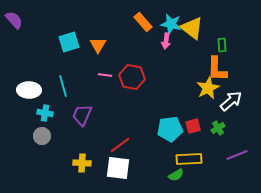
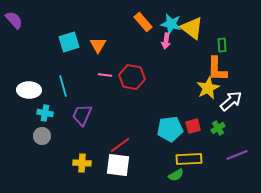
white square: moved 3 px up
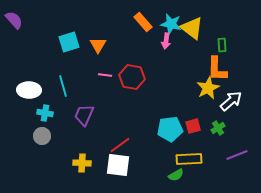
purple trapezoid: moved 2 px right
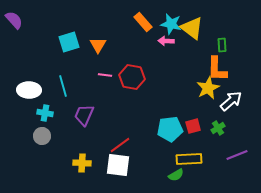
pink arrow: rotated 84 degrees clockwise
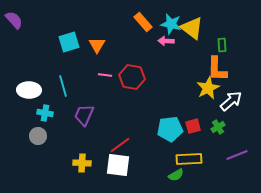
orange triangle: moved 1 px left
green cross: moved 1 px up
gray circle: moved 4 px left
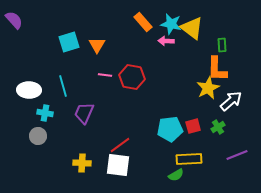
purple trapezoid: moved 2 px up
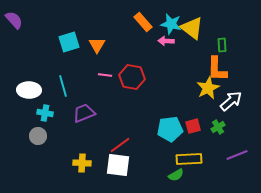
purple trapezoid: rotated 45 degrees clockwise
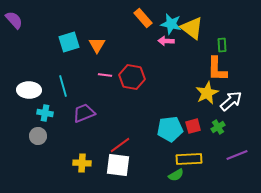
orange rectangle: moved 4 px up
yellow star: moved 1 px left, 5 px down
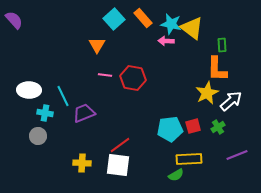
cyan square: moved 45 px right, 23 px up; rotated 25 degrees counterclockwise
red hexagon: moved 1 px right, 1 px down
cyan line: moved 10 px down; rotated 10 degrees counterclockwise
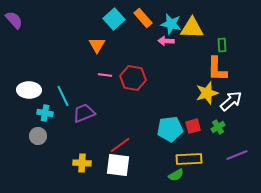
yellow triangle: rotated 35 degrees counterclockwise
yellow star: rotated 10 degrees clockwise
